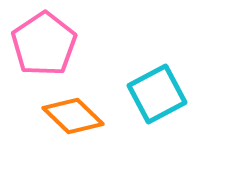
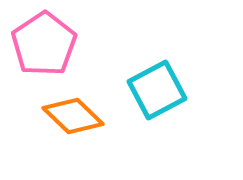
cyan square: moved 4 px up
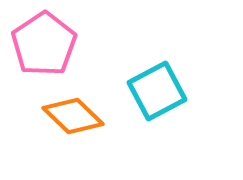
cyan square: moved 1 px down
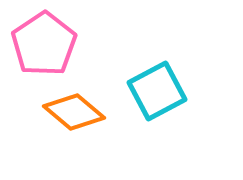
orange diamond: moved 1 px right, 4 px up; rotated 4 degrees counterclockwise
